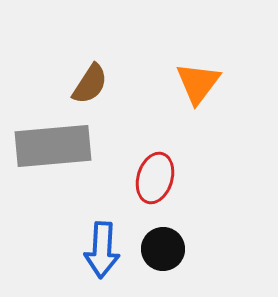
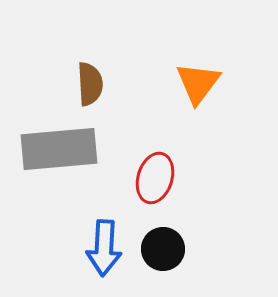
brown semicircle: rotated 36 degrees counterclockwise
gray rectangle: moved 6 px right, 3 px down
blue arrow: moved 2 px right, 2 px up
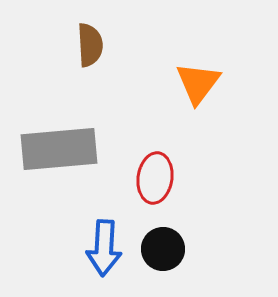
brown semicircle: moved 39 px up
red ellipse: rotated 9 degrees counterclockwise
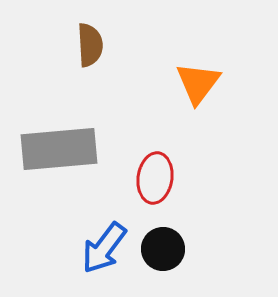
blue arrow: rotated 34 degrees clockwise
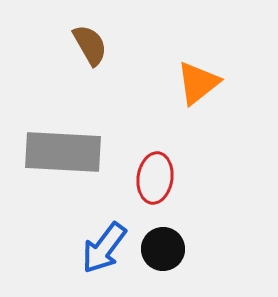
brown semicircle: rotated 27 degrees counterclockwise
orange triangle: rotated 15 degrees clockwise
gray rectangle: moved 4 px right, 3 px down; rotated 8 degrees clockwise
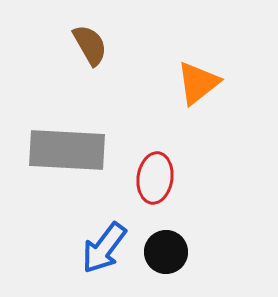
gray rectangle: moved 4 px right, 2 px up
black circle: moved 3 px right, 3 px down
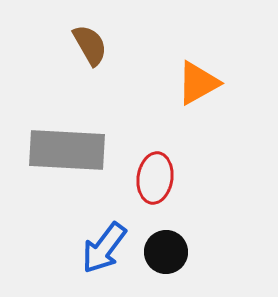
orange triangle: rotated 9 degrees clockwise
